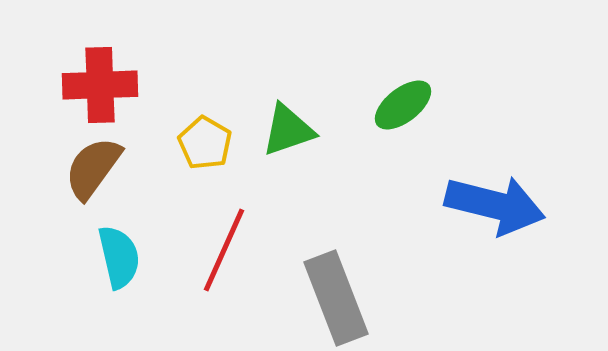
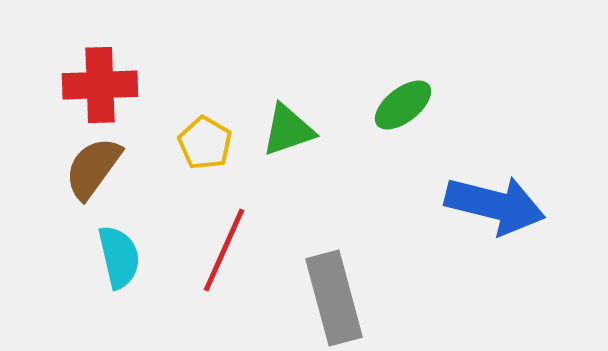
gray rectangle: moved 2 px left; rotated 6 degrees clockwise
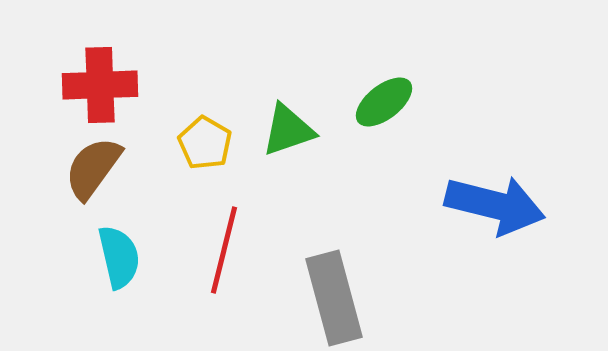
green ellipse: moved 19 px left, 3 px up
red line: rotated 10 degrees counterclockwise
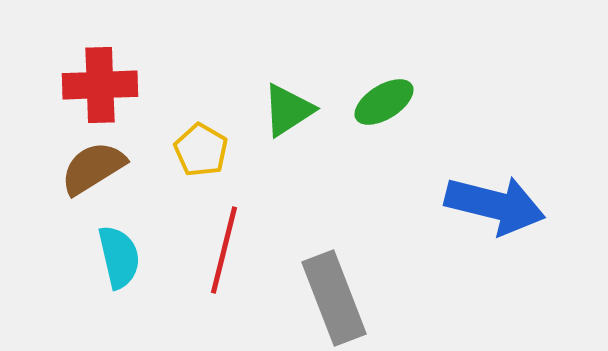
green ellipse: rotated 6 degrees clockwise
green triangle: moved 20 px up; rotated 14 degrees counterclockwise
yellow pentagon: moved 4 px left, 7 px down
brown semicircle: rotated 22 degrees clockwise
gray rectangle: rotated 6 degrees counterclockwise
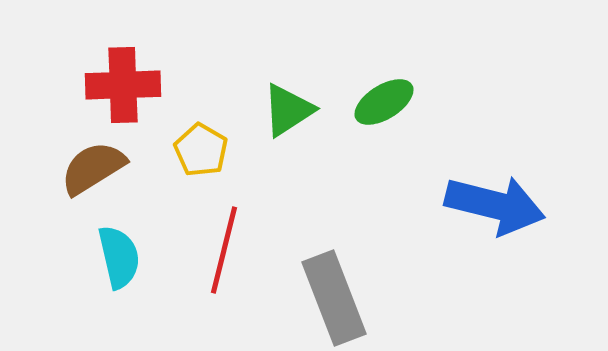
red cross: moved 23 px right
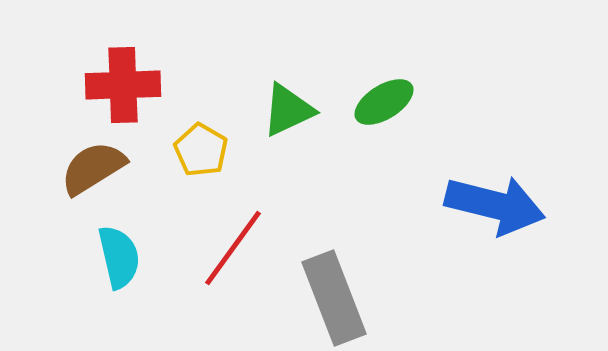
green triangle: rotated 8 degrees clockwise
red line: moved 9 px right, 2 px up; rotated 22 degrees clockwise
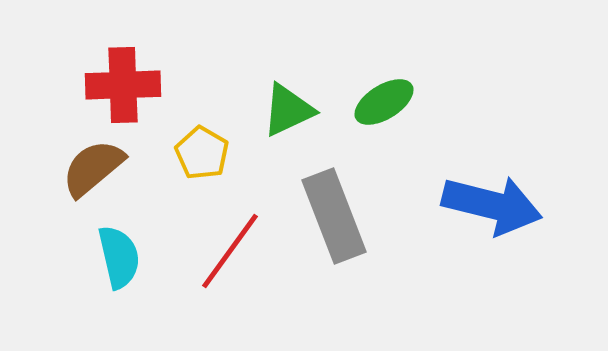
yellow pentagon: moved 1 px right, 3 px down
brown semicircle: rotated 8 degrees counterclockwise
blue arrow: moved 3 px left
red line: moved 3 px left, 3 px down
gray rectangle: moved 82 px up
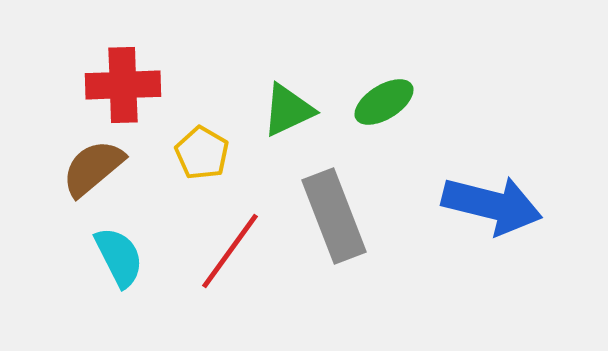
cyan semicircle: rotated 14 degrees counterclockwise
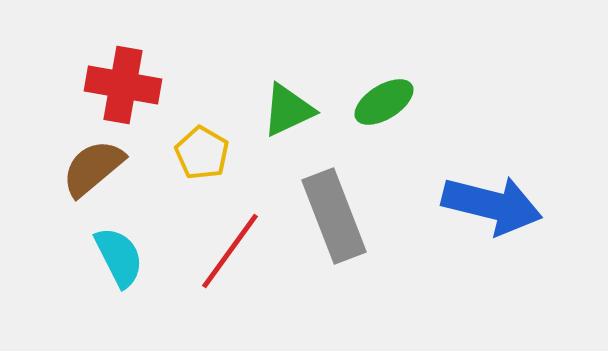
red cross: rotated 12 degrees clockwise
